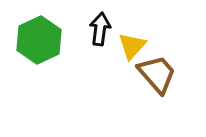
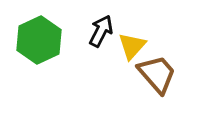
black arrow: moved 1 px right, 2 px down; rotated 20 degrees clockwise
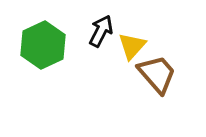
green hexagon: moved 4 px right, 5 px down
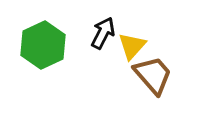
black arrow: moved 2 px right, 2 px down
brown trapezoid: moved 4 px left, 1 px down
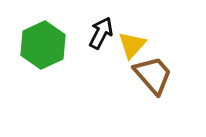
black arrow: moved 2 px left
yellow triangle: moved 1 px up
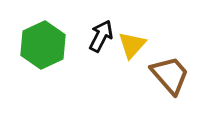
black arrow: moved 3 px down
brown trapezoid: moved 17 px right
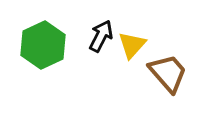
brown trapezoid: moved 2 px left, 2 px up
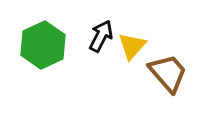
yellow triangle: moved 1 px down
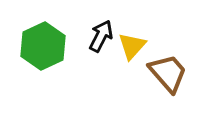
green hexagon: moved 1 px down
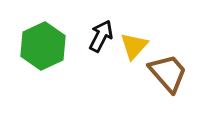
yellow triangle: moved 2 px right
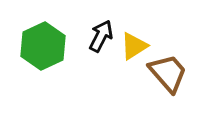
yellow triangle: rotated 16 degrees clockwise
